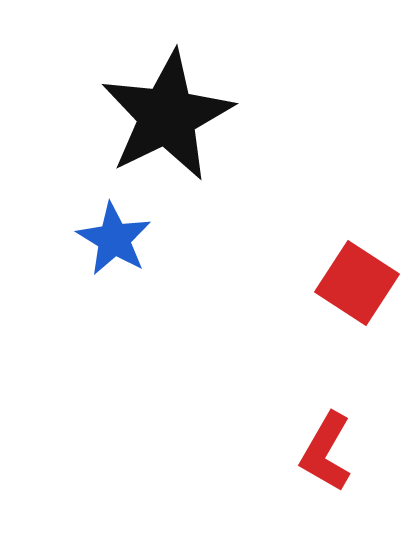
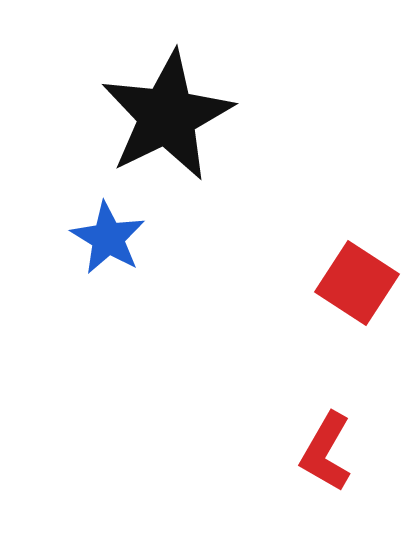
blue star: moved 6 px left, 1 px up
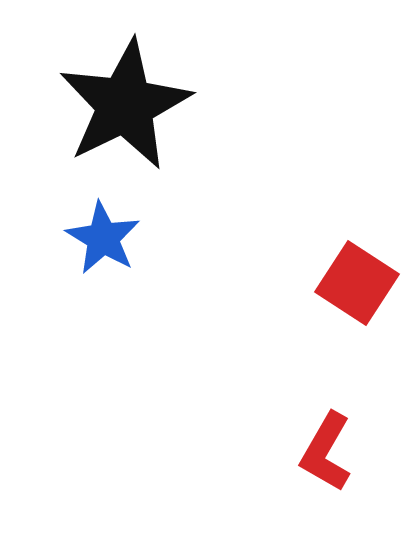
black star: moved 42 px left, 11 px up
blue star: moved 5 px left
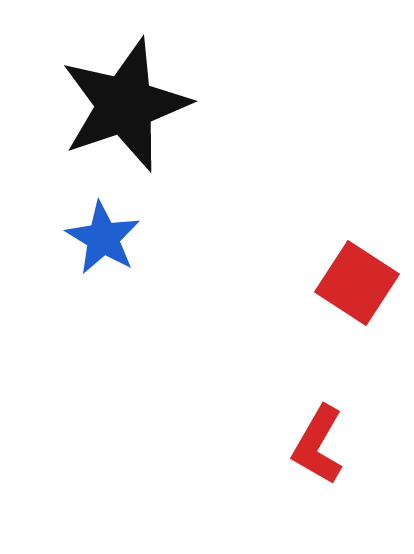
black star: rotated 7 degrees clockwise
red L-shape: moved 8 px left, 7 px up
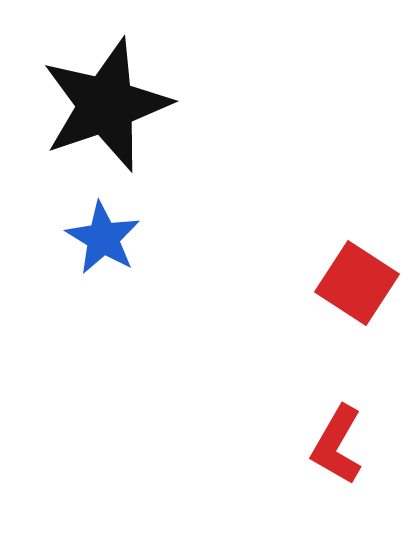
black star: moved 19 px left
red L-shape: moved 19 px right
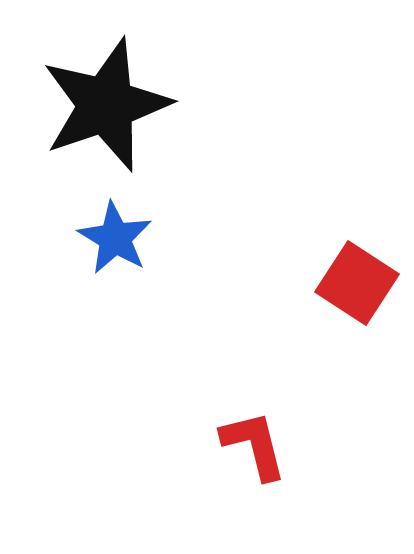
blue star: moved 12 px right
red L-shape: moved 83 px left; rotated 136 degrees clockwise
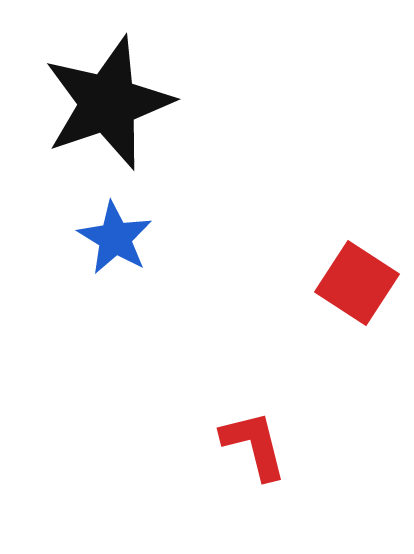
black star: moved 2 px right, 2 px up
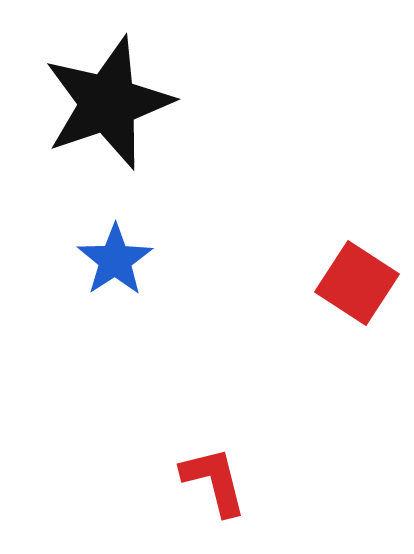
blue star: moved 22 px down; rotated 8 degrees clockwise
red L-shape: moved 40 px left, 36 px down
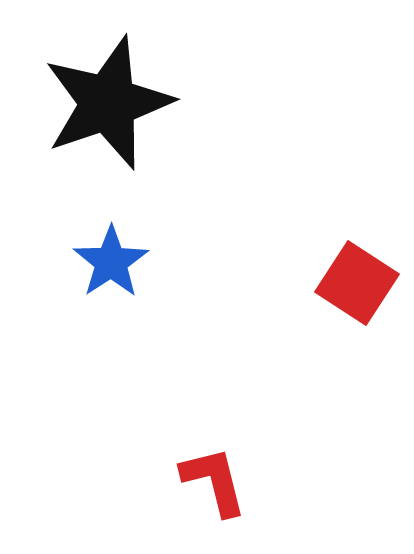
blue star: moved 4 px left, 2 px down
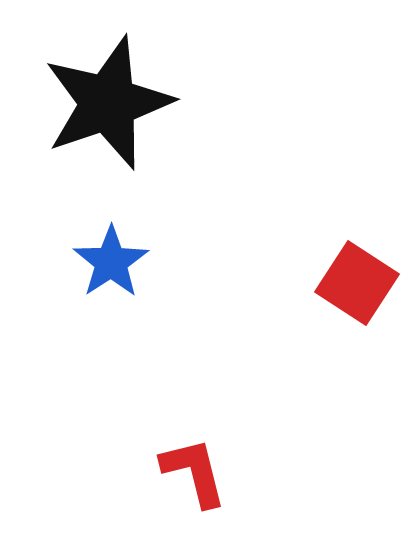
red L-shape: moved 20 px left, 9 px up
